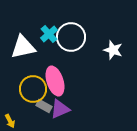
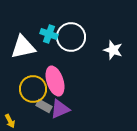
cyan cross: rotated 30 degrees counterclockwise
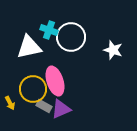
cyan cross: moved 4 px up
white triangle: moved 6 px right
purple triangle: moved 1 px right
yellow arrow: moved 18 px up
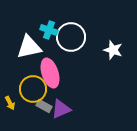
pink ellipse: moved 5 px left, 8 px up
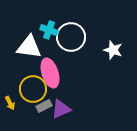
white triangle: rotated 20 degrees clockwise
gray rectangle: rotated 56 degrees counterclockwise
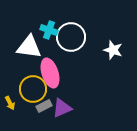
purple triangle: moved 1 px right, 1 px up
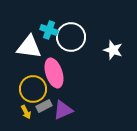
pink ellipse: moved 4 px right
yellow arrow: moved 16 px right, 9 px down
purple triangle: moved 1 px right, 2 px down
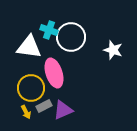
yellow circle: moved 2 px left, 1 px up
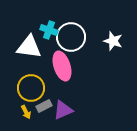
white star: moved 9 px up
pink ellipse: moved 8 px right, 7 px up
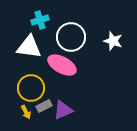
cyan cross: moved 9 px left, 10 px up; rotated 36 degrees counterclockwise
pink ellipse: moved 1 px up; rotated 44 degrees counterclockwise
